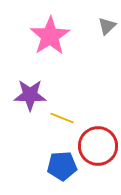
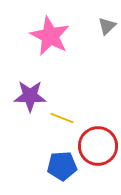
pink star: rotated 12 degrees counterclockwise
purple star: moved 1 px down
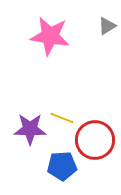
gray triangle: rotated 12 degrees clockwise
pink star: rotated 18 degrees counterclockwise
purple star: moved 33 px down
red circle: moved 3 px left, 6 px up
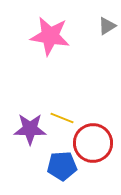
red circle: moved 2 px left, 3 px down
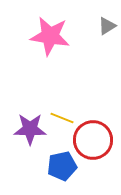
red circle: moved 3 px up
blue pentagon: rotated 8 degrees counterclockwise
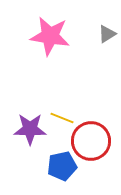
gray triangle: moved 8 px down
red circle: moved 2 px left, 1 px down
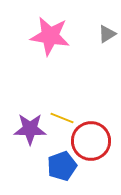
blue pentagon: rotated 8 degrees counterclockwise
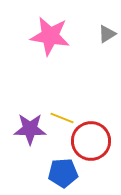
blue pentagon: moved 1 px right, 7 px down; rotated 16 degrees clockwise
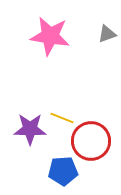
gray triangle: rotated 12 degrees clockwise
blue pentagon: moved 2 px up
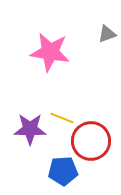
pink star: moved 16 px down
